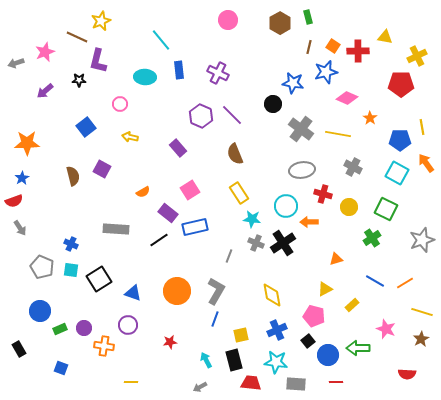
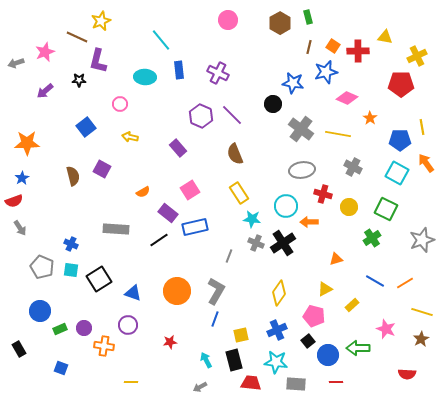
yellow diamond at (272, 295): moved 7 px right, 2 px up; rotated 45 degrees clockwise
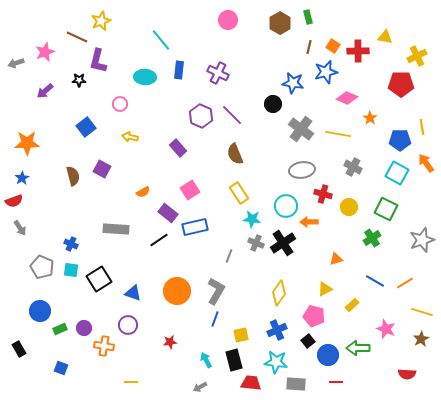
blue rectangle at (179, 70): rotated 12 degrees clockwise
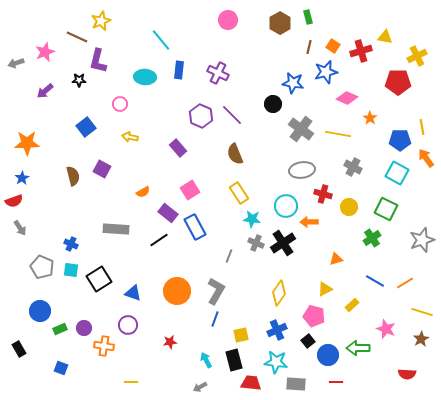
red cross at (358, 51): moved 3 px right; rotated 15 degrees counterclockwise
red pentagon at (401, 84): moved 3 px left, 2 px up
orange arrow at (426, 163): moved 5 px up
blue rectangle at (195, 227): rotated 75 degrees clockwise
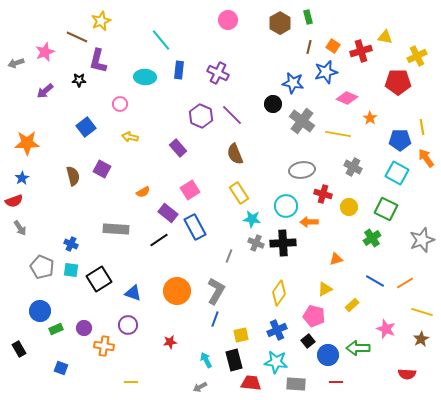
gray cross at (301, 129): moved 1 px right, 8 px up
black cross at (283, 243): rotated 30 degrees clockwise
green rectangle at (60, 329): moved 4 px left
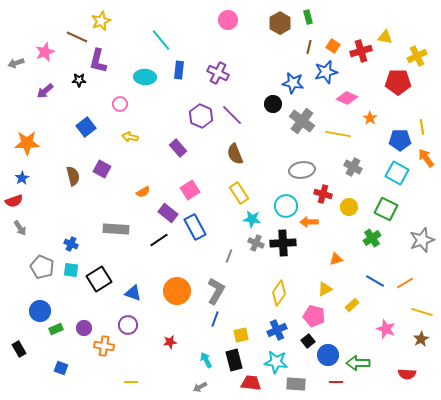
green arrow at (358, 348): moved 15 px down
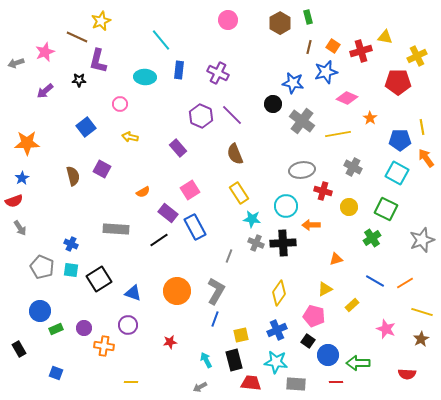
yellow line at (338, 134): rotated 20 degrees counterclockwise
red cross at (323, 194): moved 3 px up
orange arrow at (309, 222): moved 2 px right, 3 px down
black square at (308, 341): rotated 16 degrees counterclockwise
blue square at (61, 368): moved 5 px left, 5 px down
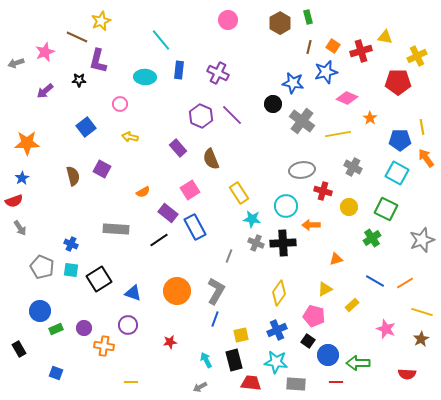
brown semicircle at (235, 154): moved 24 px left, 5 px down
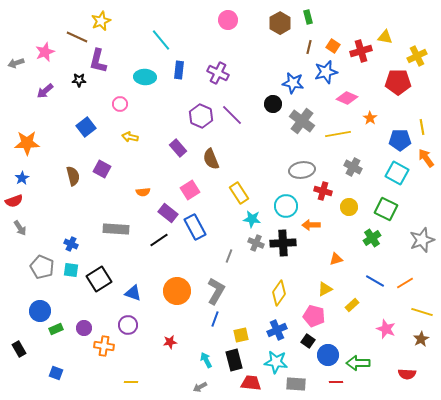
orange semicircle at (143, 192): rotated 24 degrees clockwise
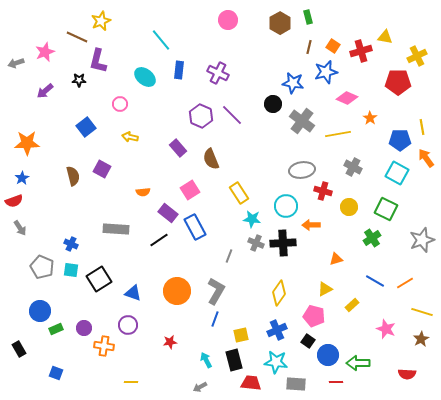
cyan ellipse at (145, 77): rotated 35 degrees clockwise
